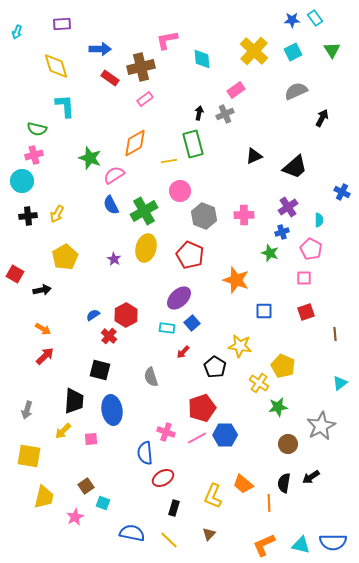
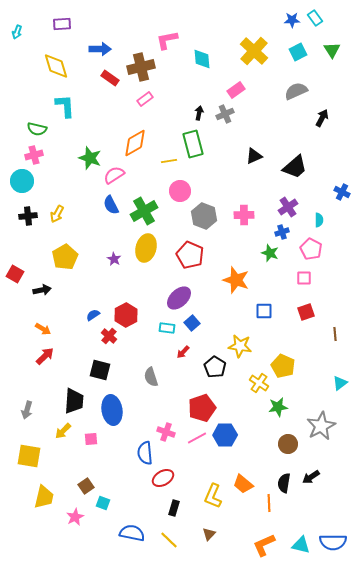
cyan square at (293, 52): moved 5 px right
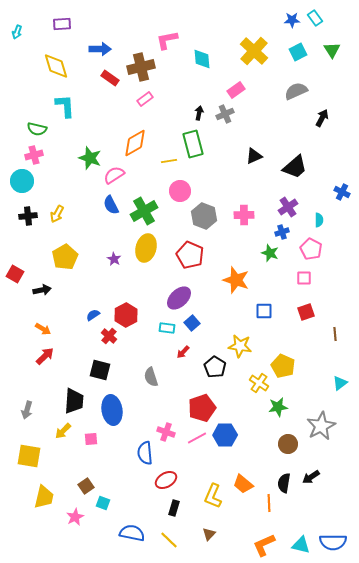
red ellipse at (163, 478): moved 3 px right, 2 px down
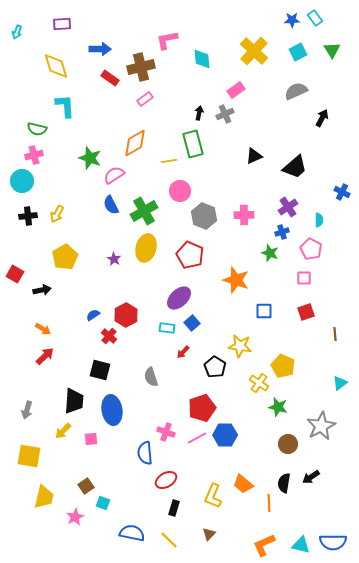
green star at (278, 407): rotated 24 degrees clockwise
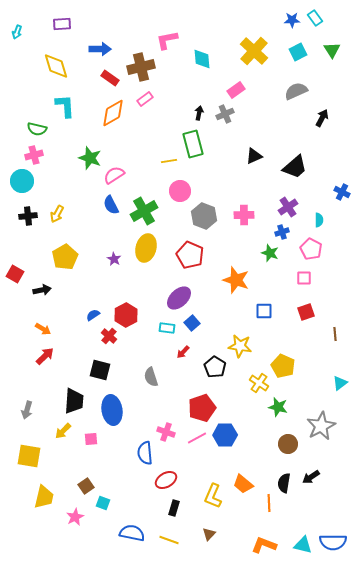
orange diamond at (135, 143): moved 22 px left, 30 px up
yellow line at (169, 540): rotated 24 degrees counterclockwise
orange L-shape at (264, 545): rotated 45 degrees clockwise
cyan triangle at (301, 545): moved 2 px right
